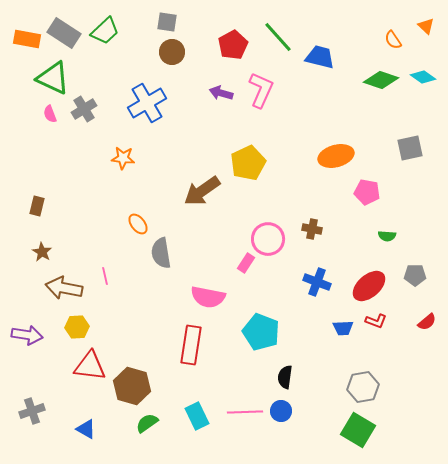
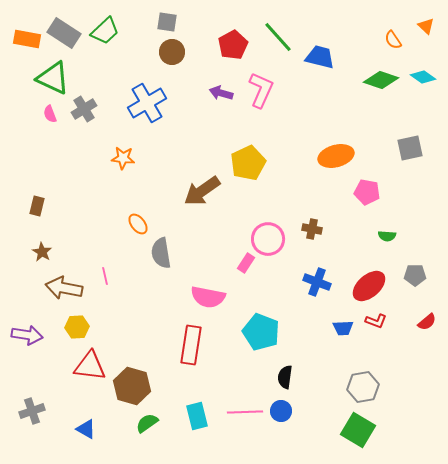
cyan rectangle at (197, 416): rotated 12 degrees clockwise
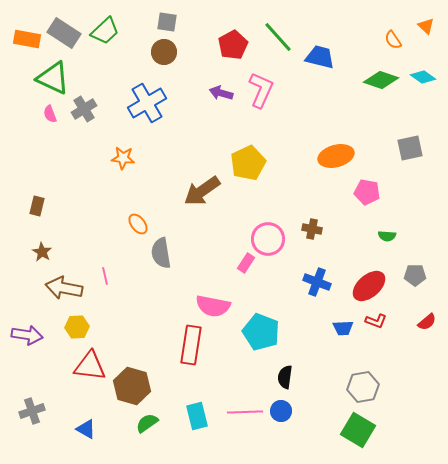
brown circle at (172, 52): moved 8 px left
pink semicircle at (208, 297): moved 5 px right, 9 px down
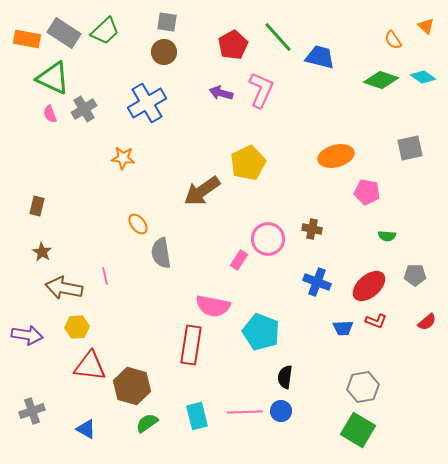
pink rectangle at (246, 263): moved 7 px left, 3 px up
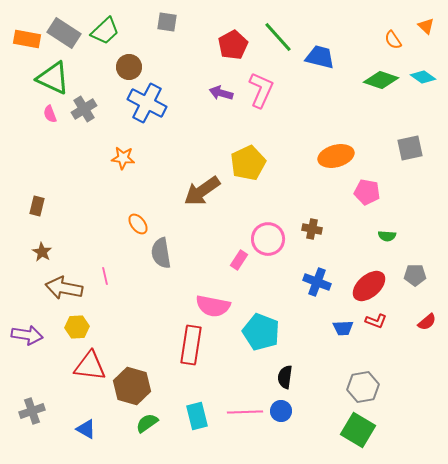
brown circle at (164, 52): moved 35 px left, 15 px down
blue cross at (147, 103): rotated 33 degrees counterclockwise
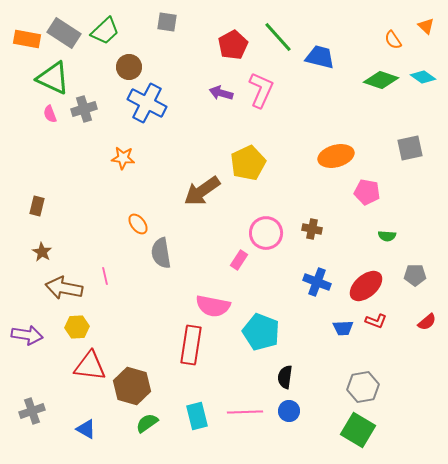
gray cross at (84, 109): rotated 15 degrees clockwise
pink circle at (268, 239): moved 2 px left, 6 px up
red ellipse at (369, 286): moved 3 px left
blue circle at (281, 411): moved 8 px right
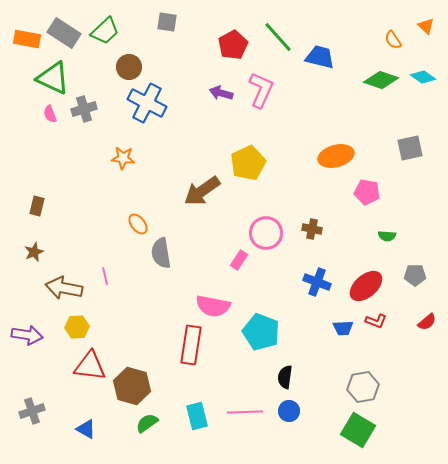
brown star at (42, 252): moved 8 px left; rotated 18 degrees clockwise
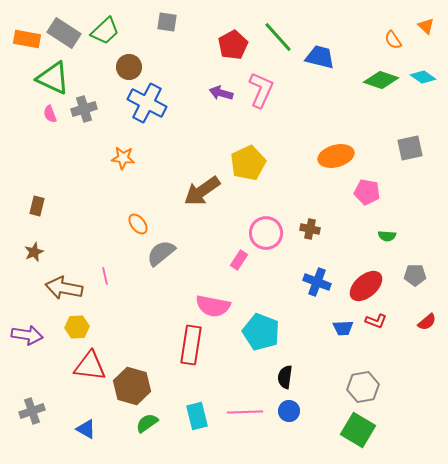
brown cross at (312, 229): moved 2 px left
gray semicircle at (161, 253): rotated 60 degrees clockwise
